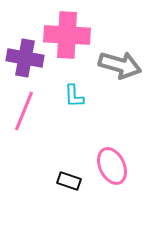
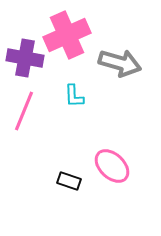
pink cross: rotated 27 degrees counterclockwise
gray arrow: moved 2 px up
pink ellipse: rotated 21 degrees counterclockwise
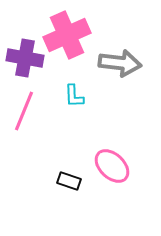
gray arrow: rotated 9 degrees counterclockwise
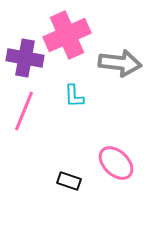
pink ellipse: moved 4 px right, 3 px up
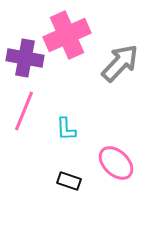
gray arrow: rotated 54 degrees counterclockwise
cyan L-shape: moved 8 px left, 33 px down
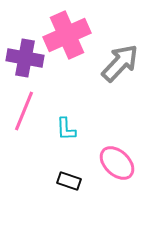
pink ellipse: moved 1 px right
